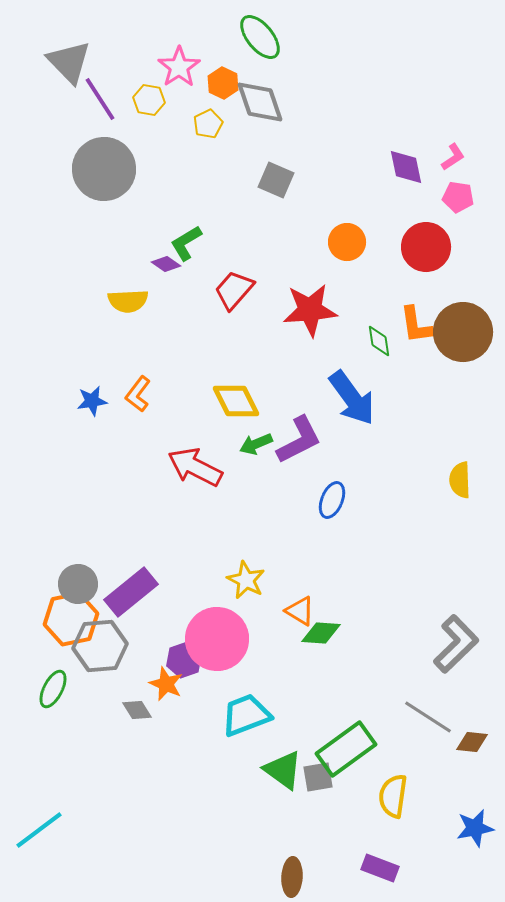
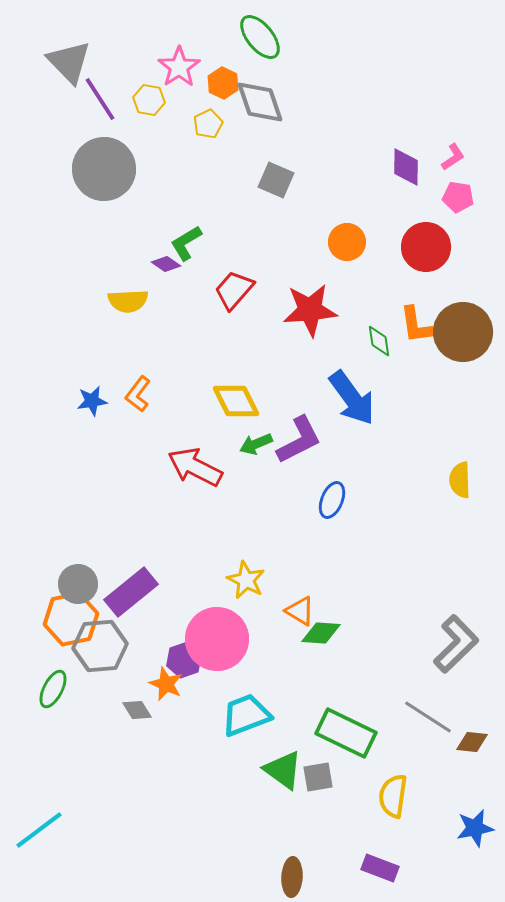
purple diamond at (406, 167): rotated 12 degrees clockwise
green rectangle at (346, 749): moved 16 px up; rotated 62 degrees clockwise
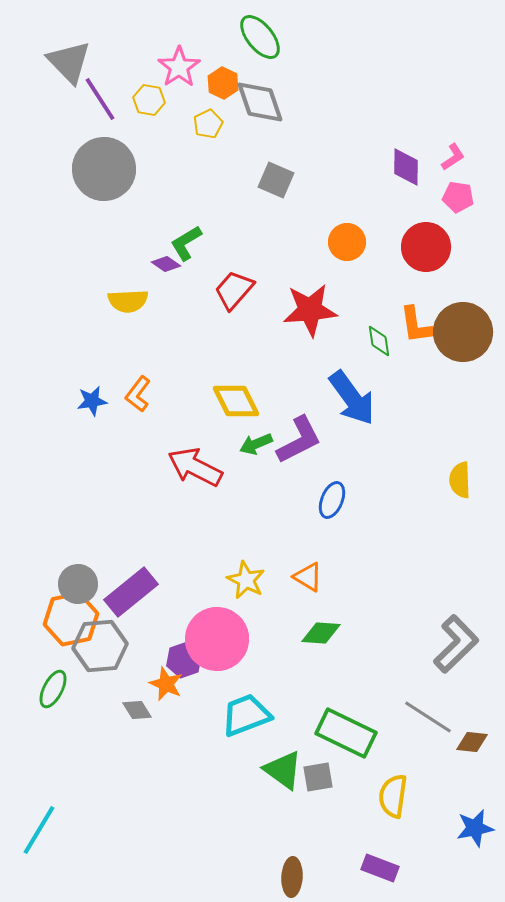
orange triangle at (300, 611): moved 8 px right, 34 px up
cyan line at (39, 830): rotated 22 degrees counterclockwise
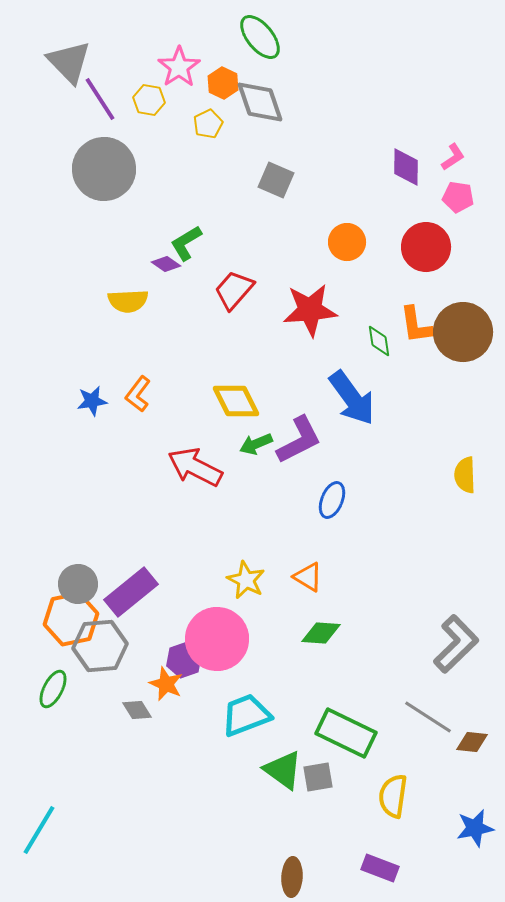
yellow semicircle at (460, 480): moved 5 px right, 5 px up
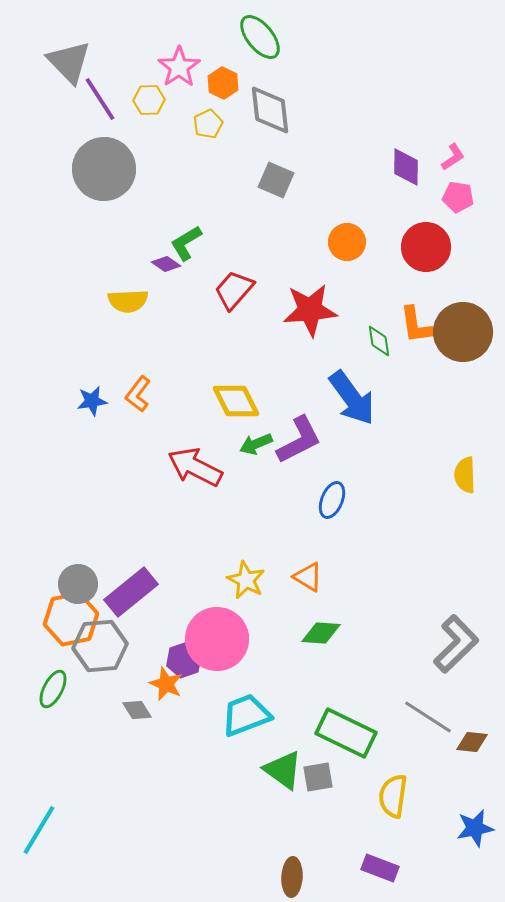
yellow hexagon at (149, 100): rotated 12 degrees counterclockwise
gray diamond at (260, 102): moved 10 px right, 8 px down; rotated 12 degrees clockwise
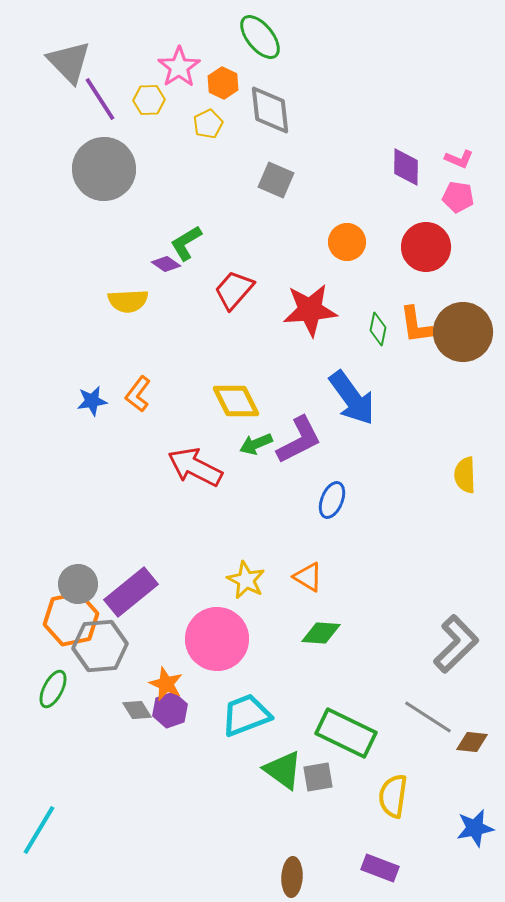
pink L-shape at (453, 157): moved 6 px right, 2 px down; rotated 56 degrees clockwise
green diamond at (379, 341): moved 1 px left, 12 px up; rotated 20 degrees clockwise
purple hexagon at (184, 660): moved 14 px left, 50 px down
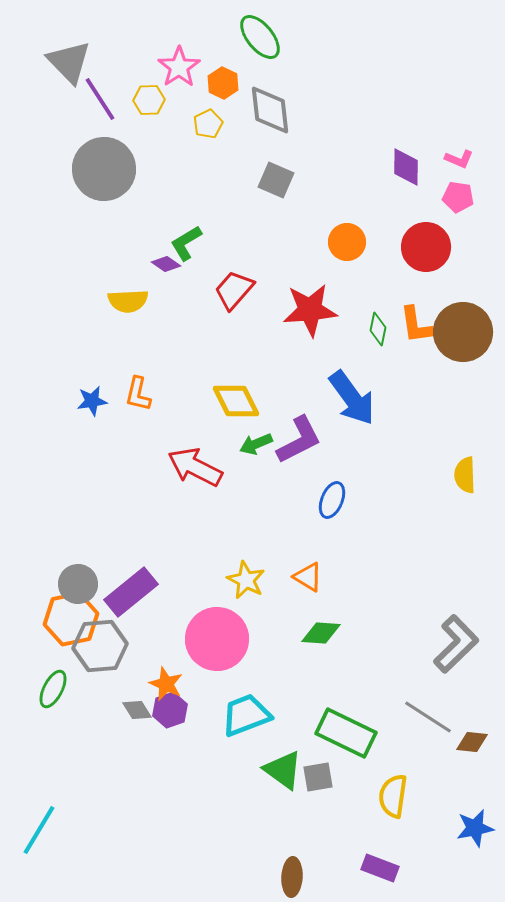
orange L-shape at (138, 394): rotated 24 degrees counterclockwise
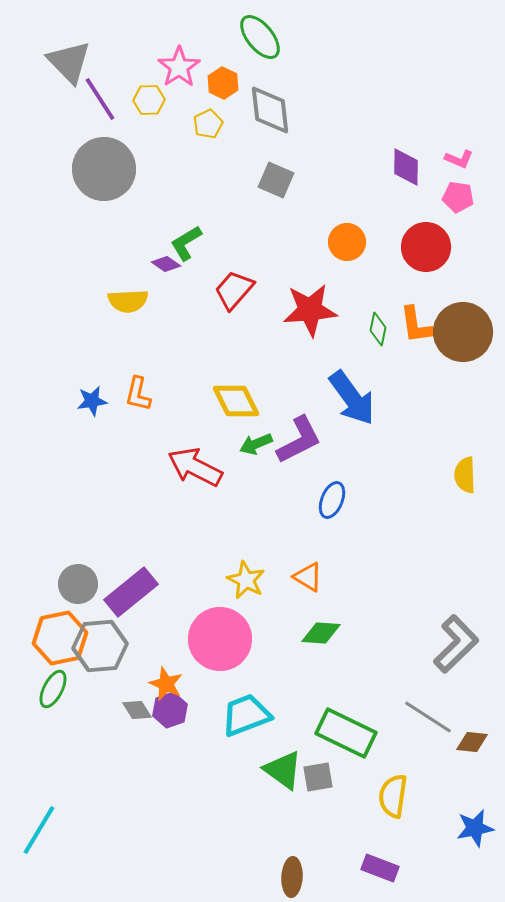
orange hexagon at (71, 619): moved 11 px left, 19 px down
pink circle at (217, 639): moved 3 px right
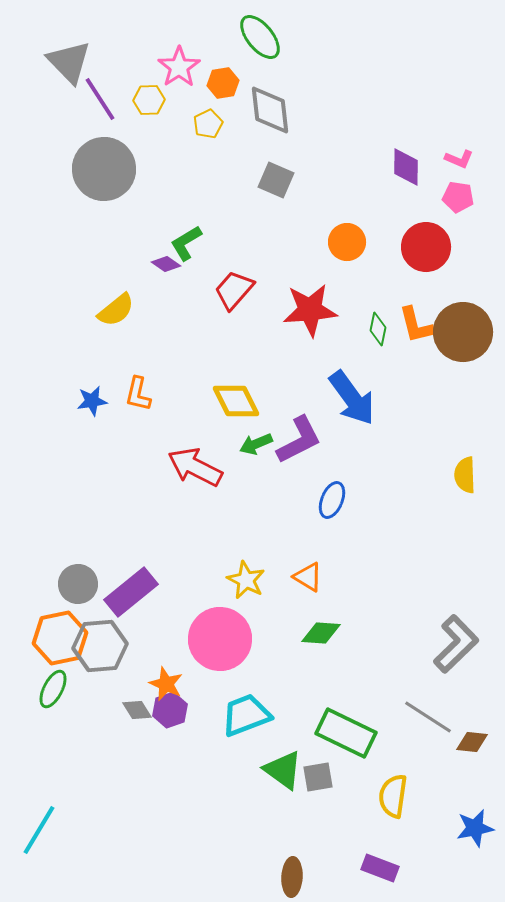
orange hexagon at (223, 83): rotated 24 degrees clockwise
yellow semicircle at (128, 301): moved 12 px left, 9 px down; rotated 36 degrees counterclockwise
orange L-shape at (416, 325): rotated 6 degrees counterclockwise
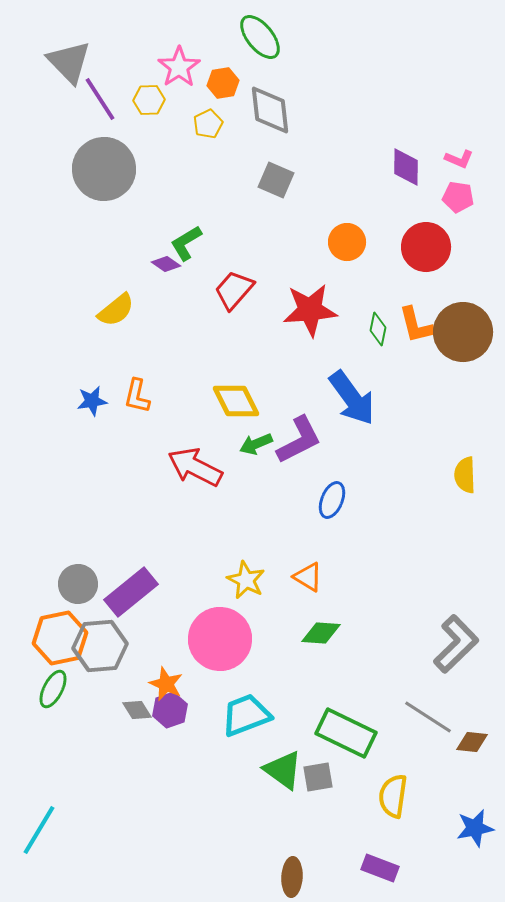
orange L-shape at (138, 394): moved 1 px left, 2 px down
